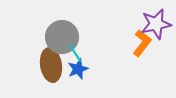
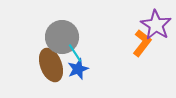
purple star: moved 1 px down; rotated 28 degrees counterclockwise
brown ellipse: rotated 12 degrees counterclockwise
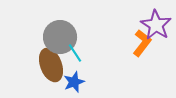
gray circle: moved 2 px left
blue star: moved 4 px left, 13 px down
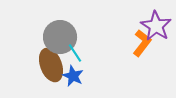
purple star: moved 1 px down
blue star: moved 1 px left, 6 px up; rotated 25 degrees counterclockwise
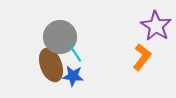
orange L-shape: moved 14 px down
blue star: rotated 20 degrees counterclockwise
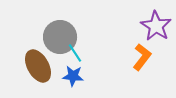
brown ellipse: moved 13 px left, 1 px down; rotated 8 degrees counterclockwise
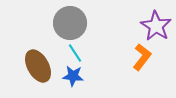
gray circle: moved 10 px right, 14 px up
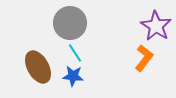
orange L-shape: moved 2 px right, 1 px down
brown ellipse: moved 1 px down
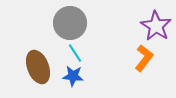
brown ellipse: rotated 8 degrees clockwise
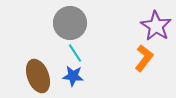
brown ellipse: moved 9 px down
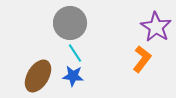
purple star: moved 1 px down
orange L-shape: moved 2 px left, 1 px down
brown ellipse: rotated 52 degrees clockwise
